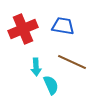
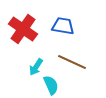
red cross: rotated 32 degrees counterclockwise
cyan arrow: rotated 36 degrees clockwise
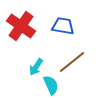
red cross: moved 2 px left, 3 px up
brown line: rotated 64 degrees counterclockwise
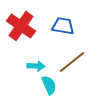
cyan arrow: moved 1 px up; rotated 120 degrees counterclockwise
cyan semicircle: moved 2 px left
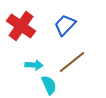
blue trapezoid: moved 2 px right, 1 px up; rotated 55 degrees counterclockwise
cyan arrow: moved 2 px left, 1 px up
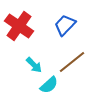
red cross: moved 2 px left
cyan arrow: rotated 42 degrees clockwise
cyan semicircle: rotated 72 degrees clockwise
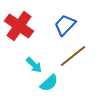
brown line: moved 1 px right, 6 px up
cyan semicircle: moved 2 px up
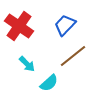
cyan arrow: moved 7 px left, 1 px up
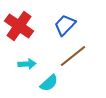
cyan arrow: rotated 48 degrees counterclockwise
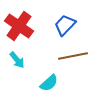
brown line: rotated 28 degrees clockwise
cyan arrow: moved 10 px left, 4 px up; rotated 54 degrees clockwise
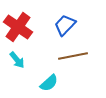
red cross: moved 1 px left, 1 px down
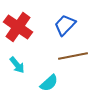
cyan arrow: moved 5 px down
